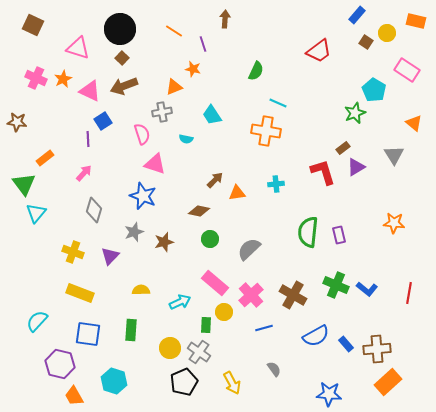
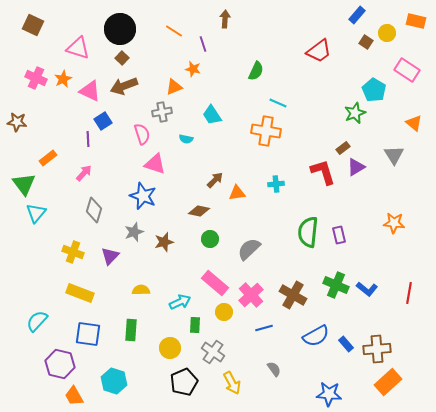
orange rectangle at (45, 158): moved 3 px right
green rectangle at (206, 325): moved 11 px left
gray cross at (199, 352): moved 14 px right
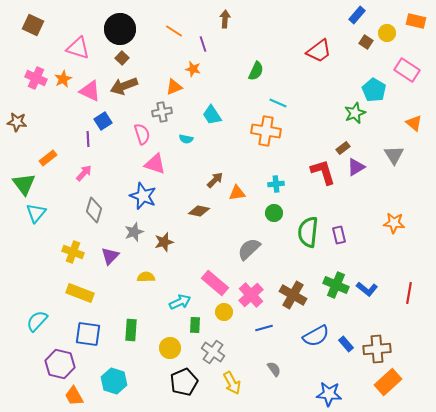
green circle at (210, 239): moved 64 px right, 26 px up
yellow semicircle at (141, 290): moved 5 px right, 13 px up
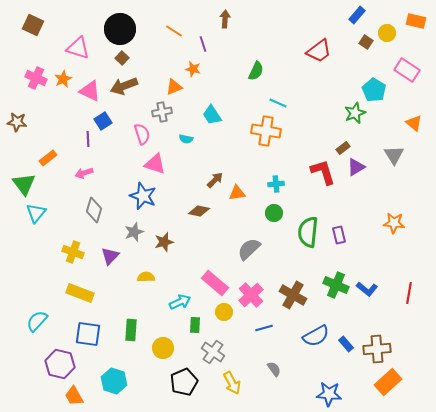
pink arrow at (84, 173): rotated 150 degrees counterclockwise
yellow circle at (170, 348): moved 7 px left
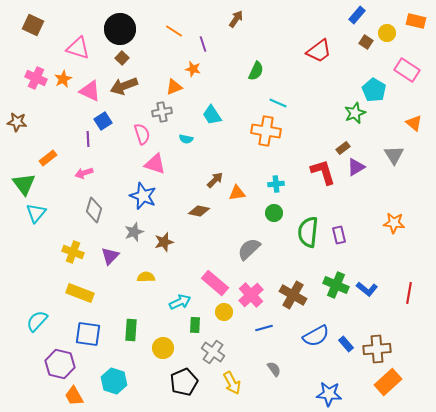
brown arrow at (225, 19): moved 11 px right; rotated 30 degrees clockwise
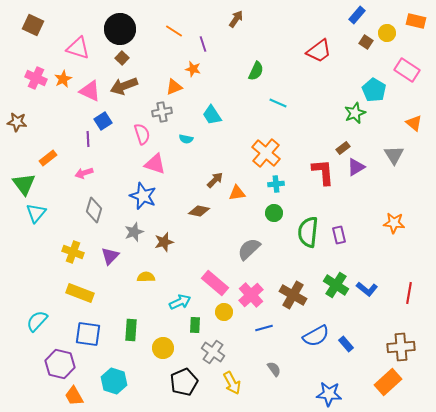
orange cross at (266, 131): moved 22 px down; rotated 32 degrees clockwise
red L-shape at (323, 172): rotated 12 degrees clockwise
green cross at (336, 285): rotated 10 degrees clockwise
brown cross at (377, 349): moved 24 px right, 2 px up
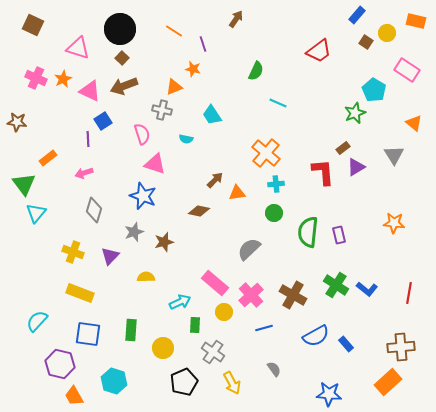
gray cross at (162, 112): moved 2 px up; rotated 24 degrees clockwise
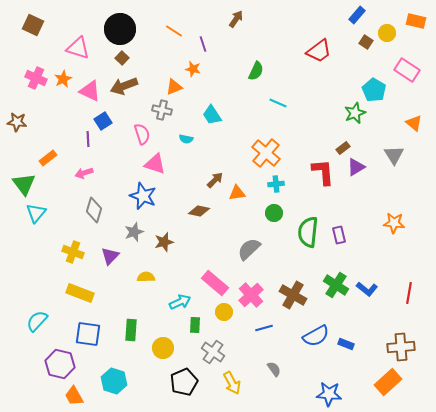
blue rectangle at (346, 344): rotated 28 degrees counterclockwise
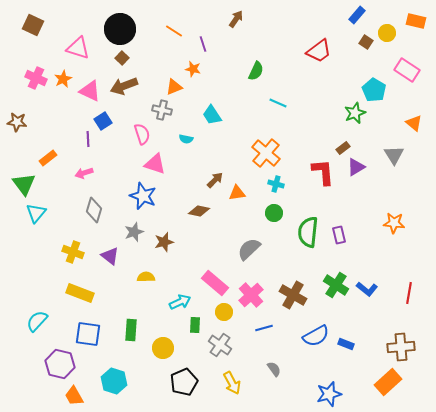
cyan cross at (276, 184): rotated 21 degrees clockwise
purple triangle at (110, 256): rotated 36 degrees counterclockwise
gray cross at (213, 352): moved 7 px right, 7 px up
blue star at (329, 394): rotated 20 degrees counterclockwise
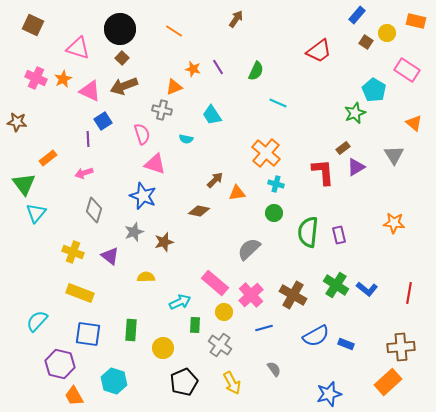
purple line at (203, 44): moved 15 px right, 23 px down; rotated 14 degrees counterclockwise
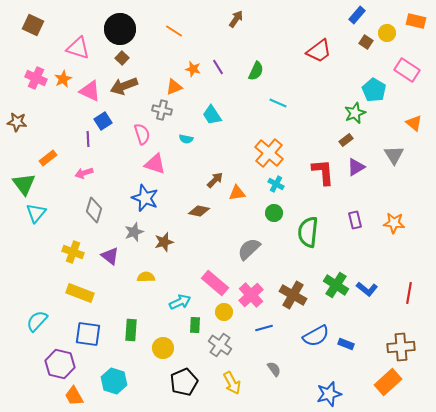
brown rectangle at (343, 148): moved 3 px right, 8 px up
orange cross at (266, 153): moved 3 px right
cyan cross at (276, 184): rotated 14 degrees clockwise
blue star at (143, 196): moved 2 px right, 2 px down
purple rectangle at (339, 235): moved 16 px right, 15 px up
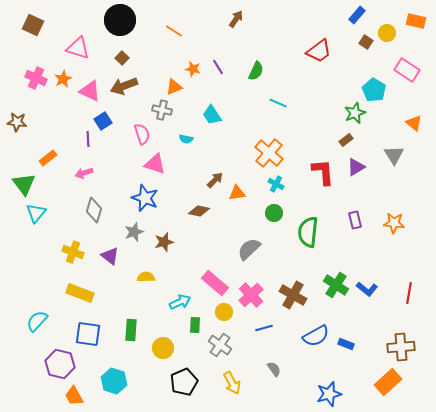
black circle at (120, 29): moved 9 px up
